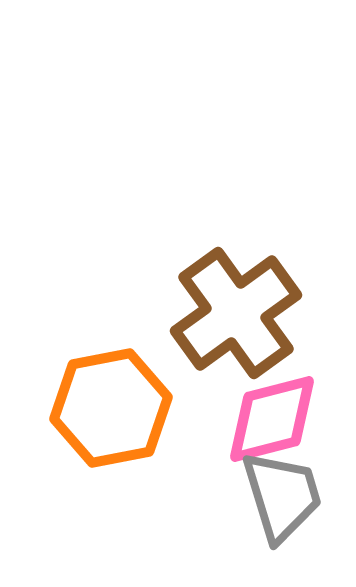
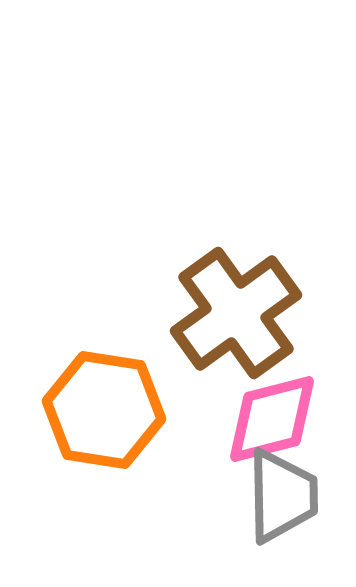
orange hexagon: moved 7 px left, 2 px down; rotated 20 degrees clockwise
gray trapezoid: rotated 16 degrees clockwise
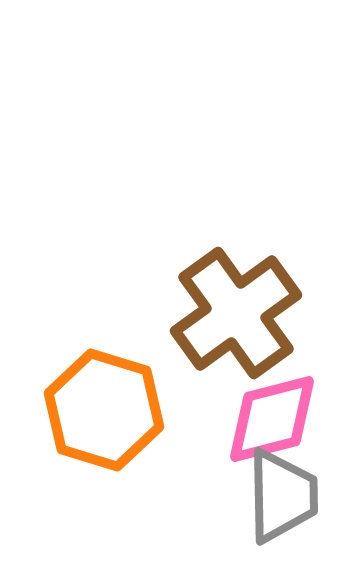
orange hexagon: rotated 8 degrees clockwise
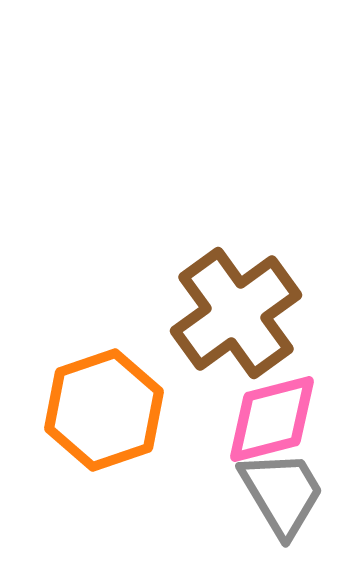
orange hexagon: rotated 24 degrees clockwise
gray trapezoid: moved 3 px up; rotated 30 degrees counterclockwise
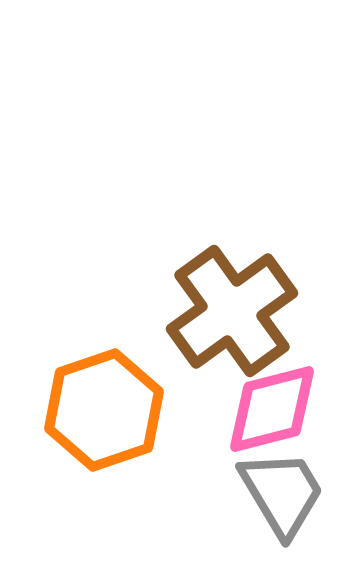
brown cross: moved 4 px left, 2 px up
pink diamond: moved 10 px up
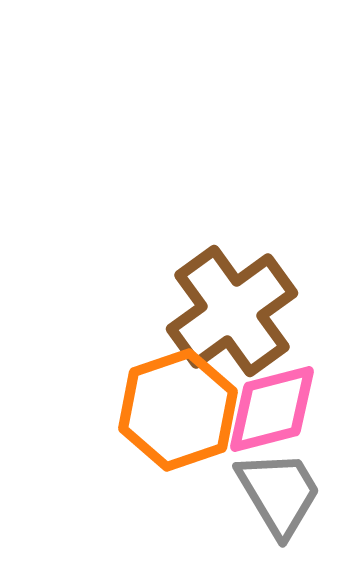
orange hexagon: moved 74 px right
gray trapezoid: moved 3 px left
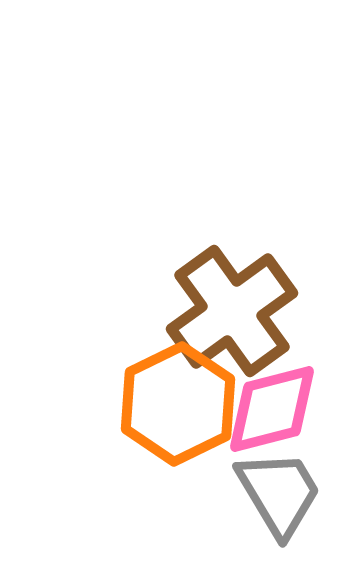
orange hexagon: moved 6 px up; rotated 7 degrees counterclockwise
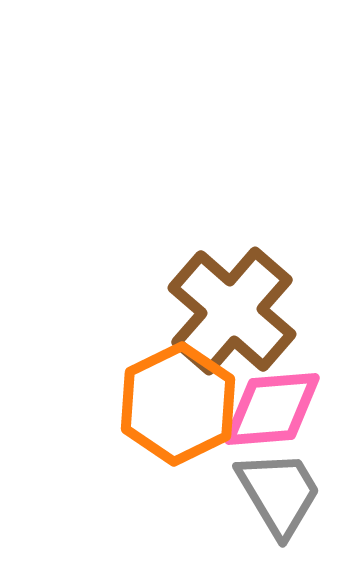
brown cross: rotated 13 degrees counterclockwise
pink diamond: rotated 10 degrees clockwise
